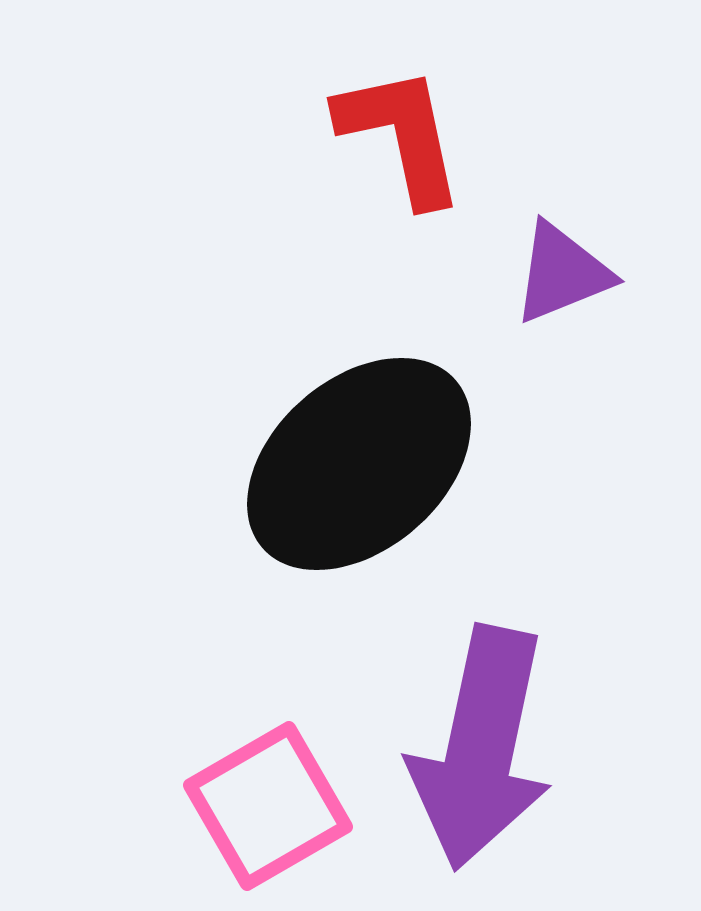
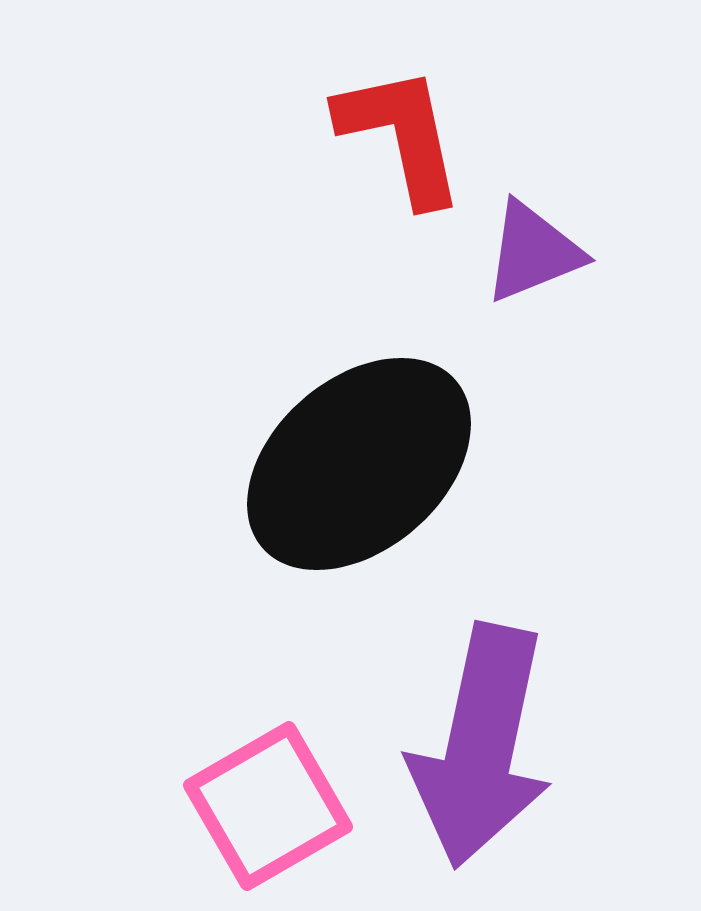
purple triangle: moved 29 px left, 21 px up
purple arrow: moved 2 px up
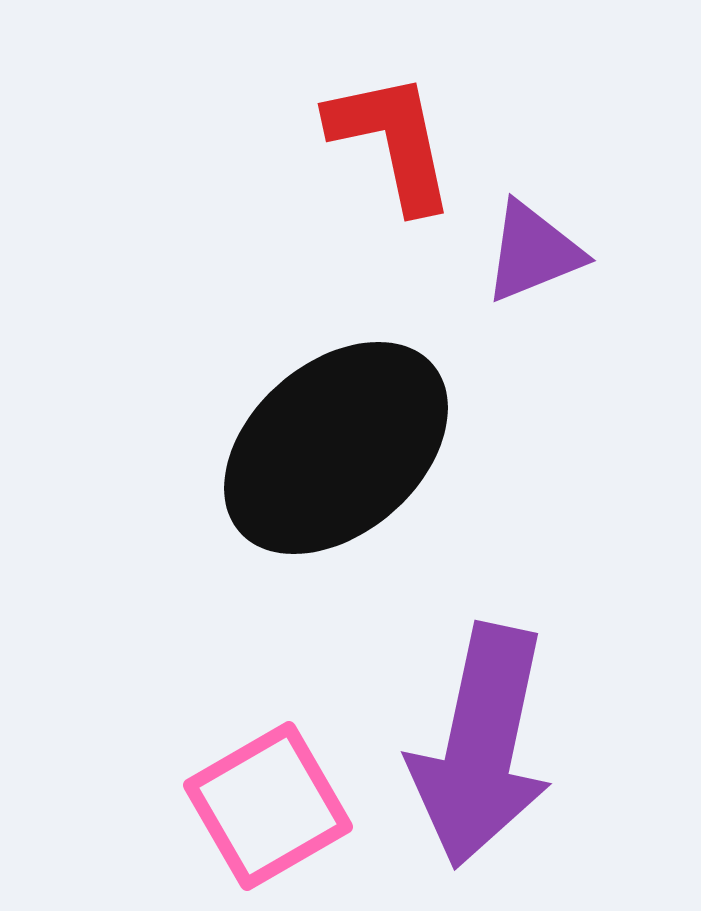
red L-shape: moved 9 px left, 6 px down
black ellipse: moved 23 px left, 16 px up
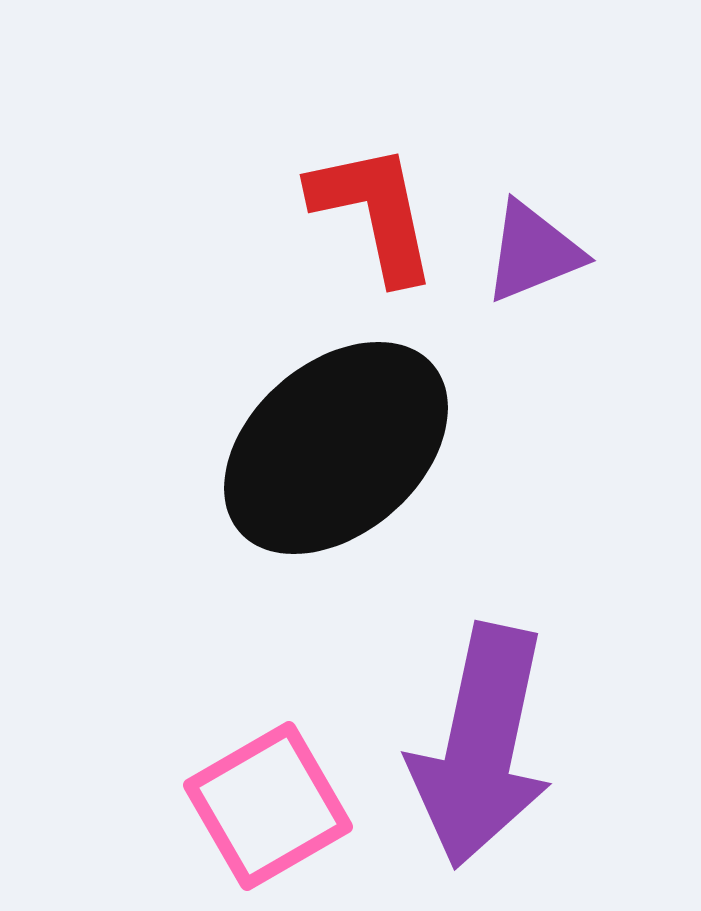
red L-shape: moved 18 px left, 71 px down
